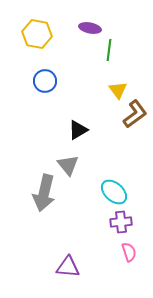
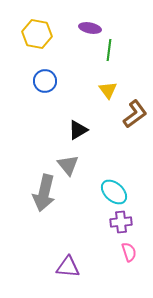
yellow triangle: moved 10 px left
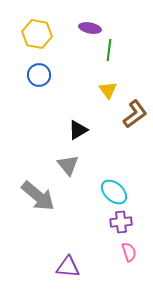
blue circle: moved 6 px left, 6 px up
gray arrow: moved 6 px left, 3 px down; rotated 63 degrees counterclockwise
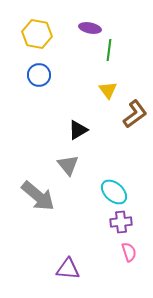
purple triangle: moved 2 px down
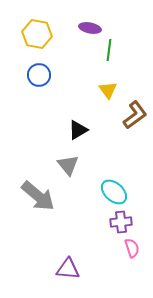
brown L-shape: moved 1 px down
pink semicircle: moved 3 px right, 4 px up
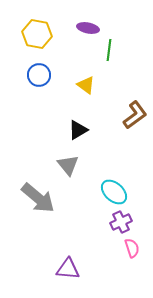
purple ellipse: moved 2 px left
yellow triangle: moved 22 px left, 5 px up; rotated 18 degrees counterclockwise
gray arrow: moved 2 px down
purple cross: rotated 20 degrees counterclockwise
